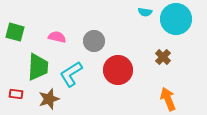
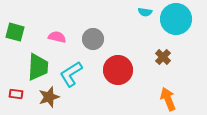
gray circle: moved 1 px left, 2 px up
brown star: moved 2 px up
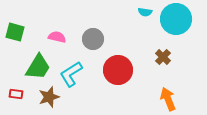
green trapezoid: rotated 28 degrees clockwise
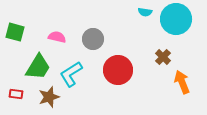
orange arrow: moved 14 px right, 17 px up
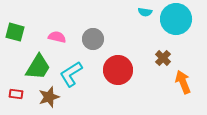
brown cross: moved 1 px down
orange arrow: moved 1 px right
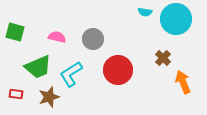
green trapezoid: rotated 36 degrees clockwise
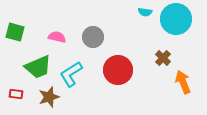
gray circle: moved 2 px up
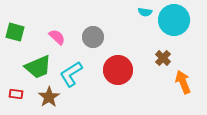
cyan circle: moved 2 px left, 1 px down
pink semicircle: rotated 30 degrees clockwise
brown star: rotated 15 degrees counterclockwise
